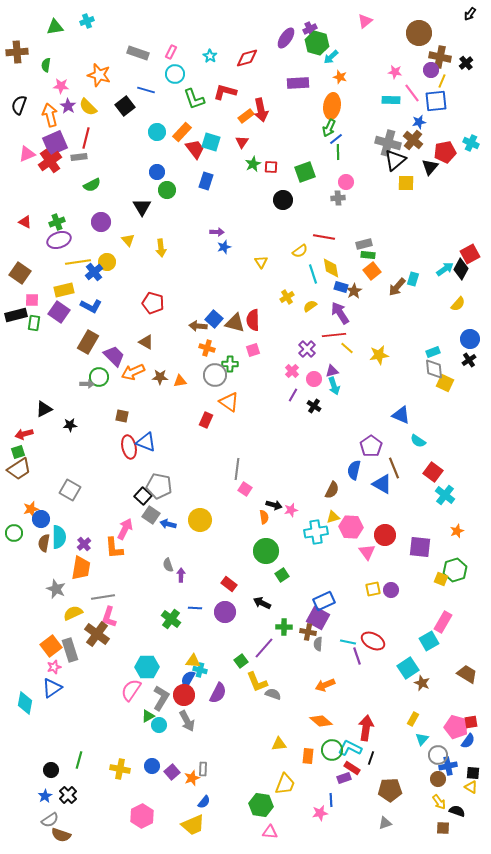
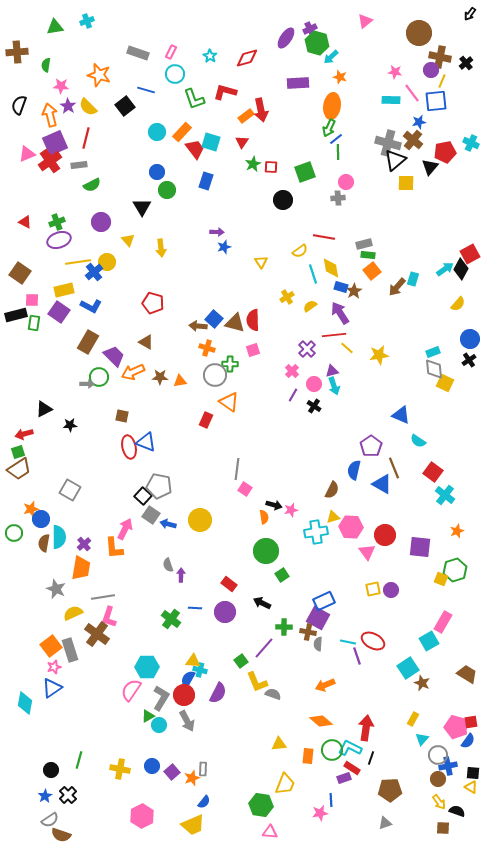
gray rectangle at (79, 157): moved 8 px down
pink circle at (314, 379): moved 5 px down
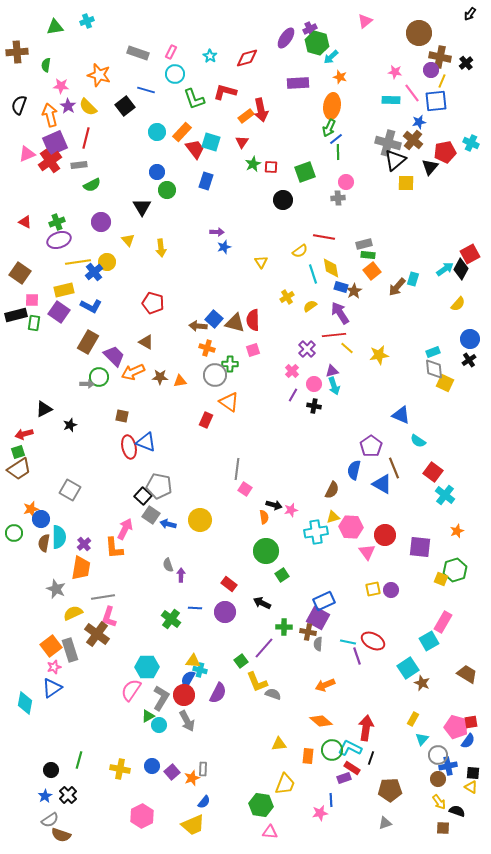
black cross at (314, 406): rotated 24 degrees counterclockwise
black star at (70, 425): rotated 16 degrees counterclockwise
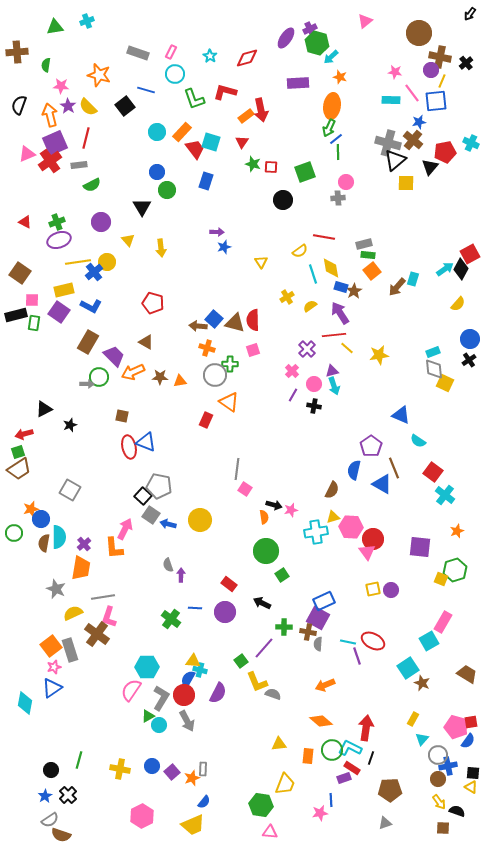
green star at (253, 164): rotated 28 degrees counterclockwise
red circle at (385, 535): moved 12 px left, 4 px down
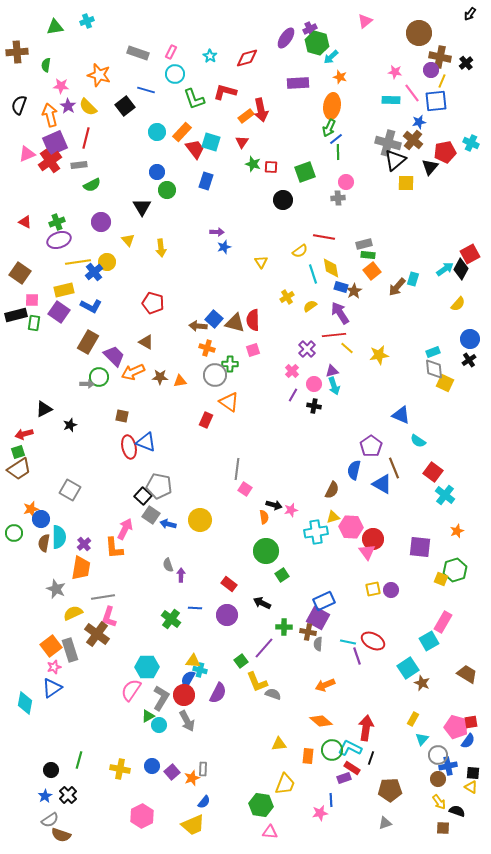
purple circle at (225, 612): moved 2 px right, 3 px down
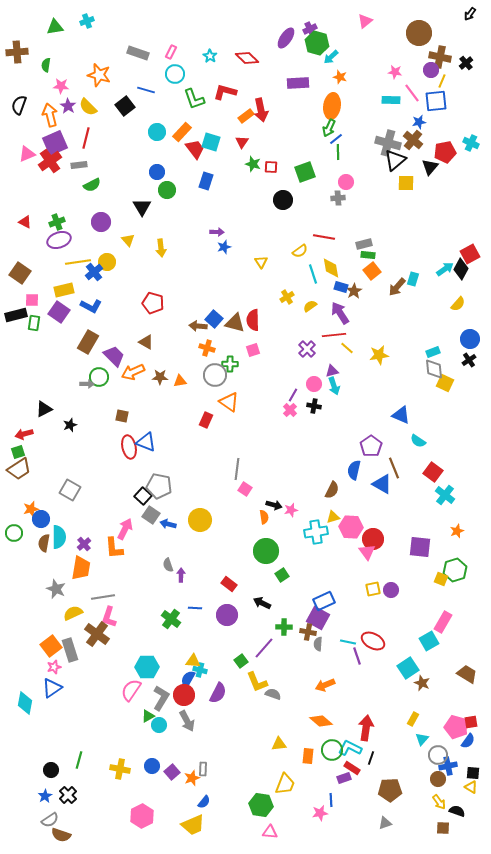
red diamond at (247, 58): rotated 60 degrees clockwise
pink cross at (292, 371): moved 2 px left, 39 px down
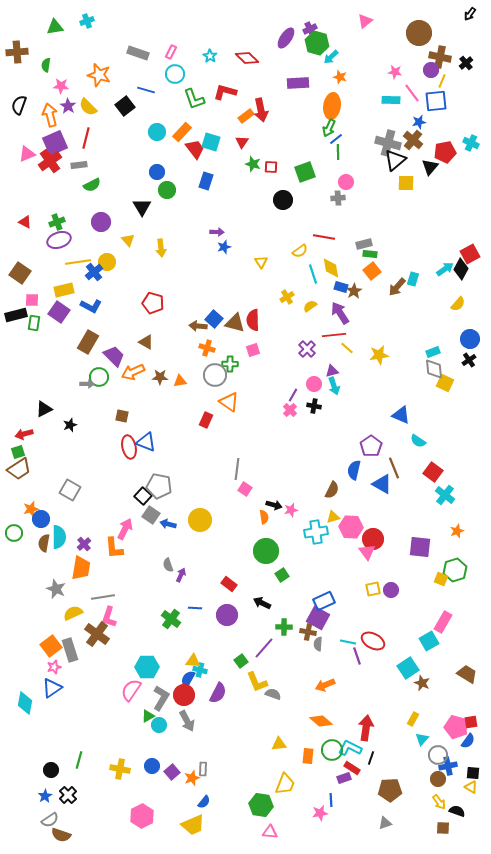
green rectangle at (368, 255): moved 2 px right, 1 px up
purple arrow at (181, 575): rotated 24 degrees clockwise
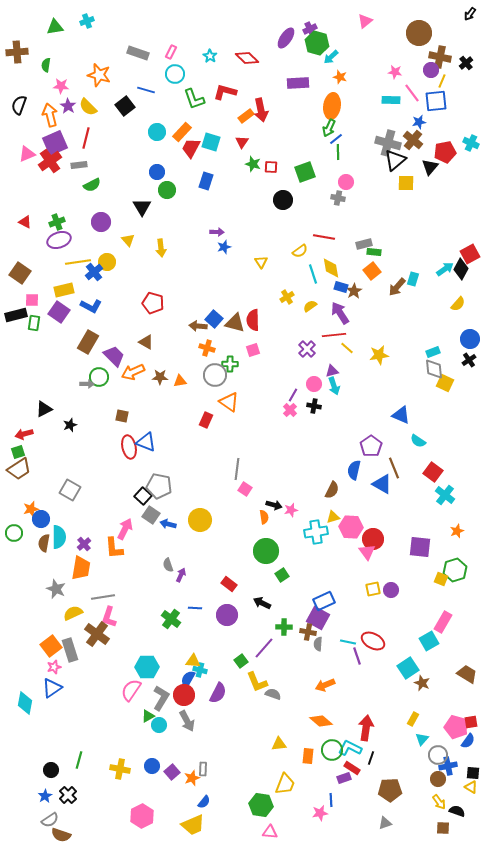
red trapezoid at (195, 149): moved 4 px left, 1 px up; rotated 115 degrees counterclockwise
gray cross at (338, 198): rotated 16 degrees clockwise
green rectangle at (370, 254): moved 4 px right, 2 px up
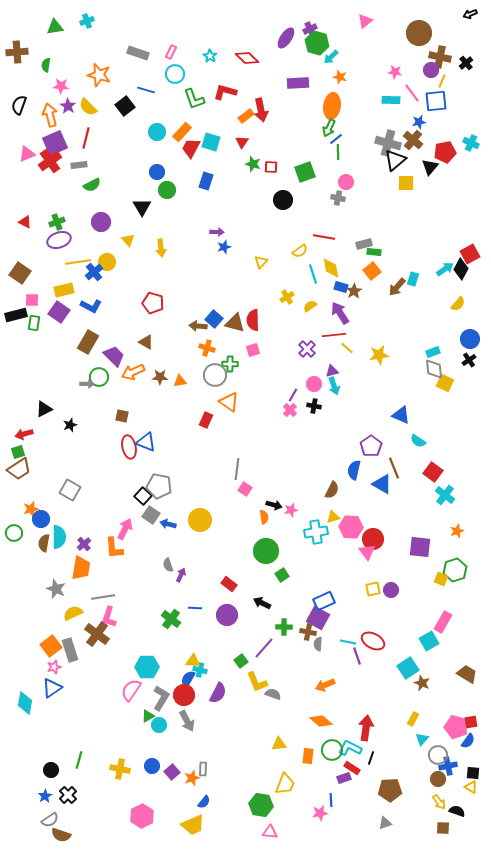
black arrow at (470, 14): rotated 32 degrees clockwise
yellow triangle at (261, 262): rotated 16 degrees clockwise
